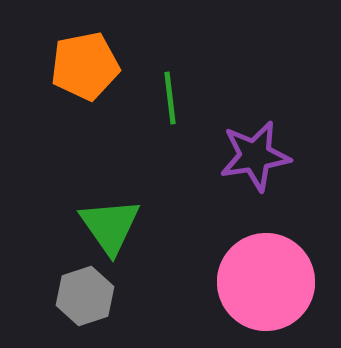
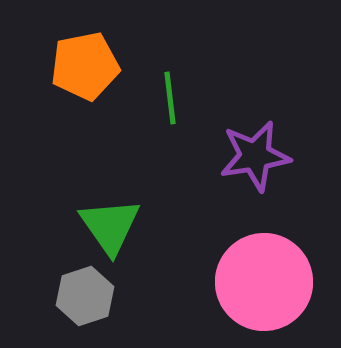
pink circle: moved 2 px left
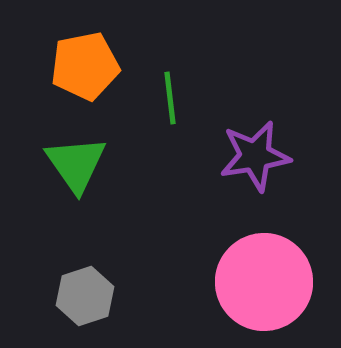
green triangle: moved 34 px left, 62 px up
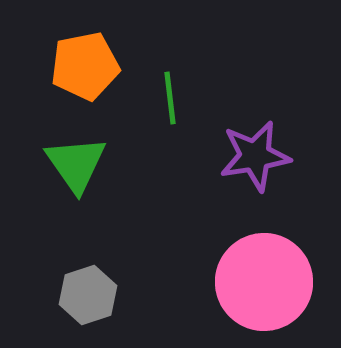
gray hexagon: moved 3 px right, 1 px up
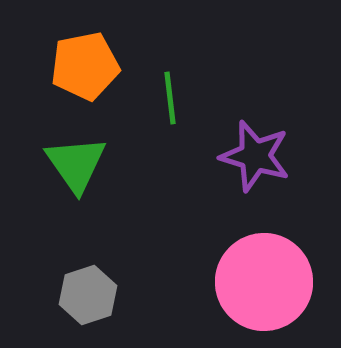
purple star: rotated 26 degrees clockwise
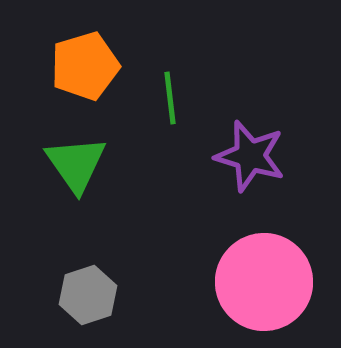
orange pentagon: rotated 6 degrees counterclockwise
purple star: moved 5 px left
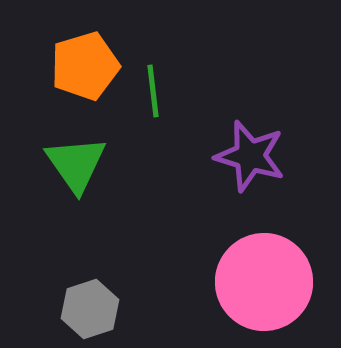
green line: moved 17 px left, 7 px up
gray hexagon: moved 2 px right, 14 px down
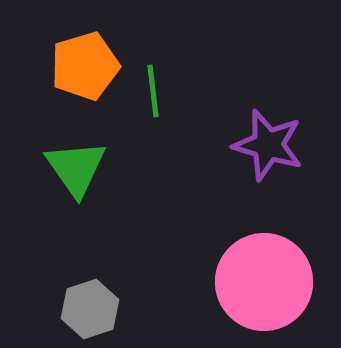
purple star: moved 18 px right, 11 px up
green triangle: moved 4 px down
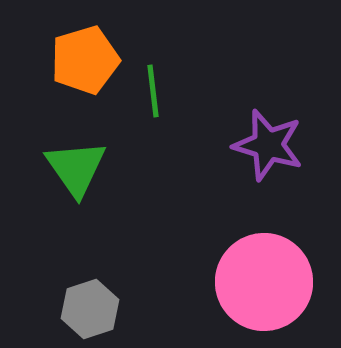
orange pentagon: moved 6 px up
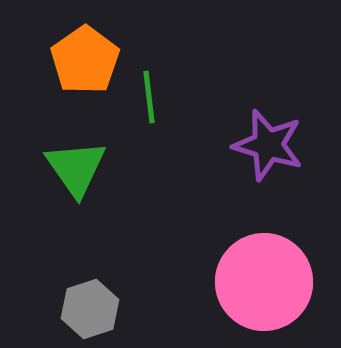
orange pentagon: rotated 18 degrees counterclockwise
green line: moved 4 px left, 6 px down
